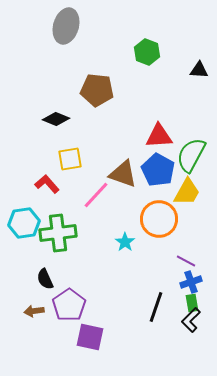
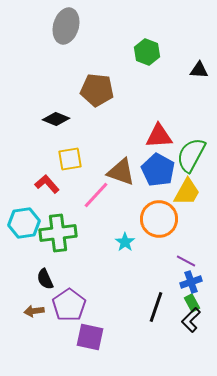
brown triangle: moved 2 px left, 2 px up
green rectangle: rotated 18 degrees counterclockwise
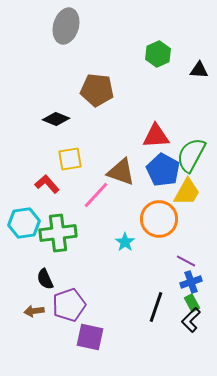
green hexagon: moved 11 px right, 2 px down; rotated 15 degrees clockwise
red triangle: moved 3 px left
blue pentagon: moved 5 px right
purple pentagon: rotated 16 degrees clockwise
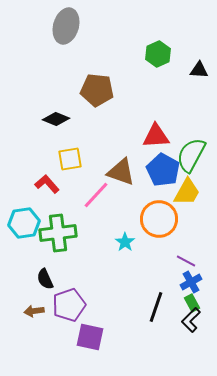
blue cross: rotated 10 degrees counterclockwise
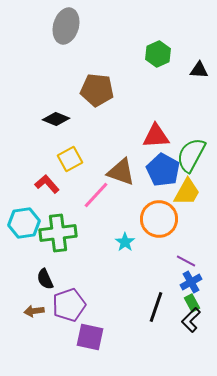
yellow square: rotated 20 degrees counterclockwise
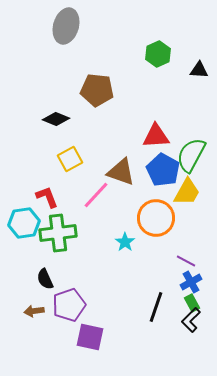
red L-shape: moved 13 px down; rotated 20 degrees clockwise
orange circle: moved 3 px left, 1 px up
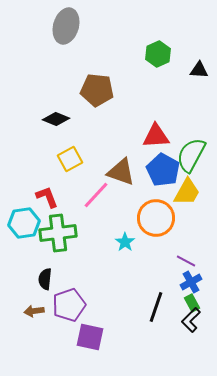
black semicircle: rotated 30 degrees clockwise
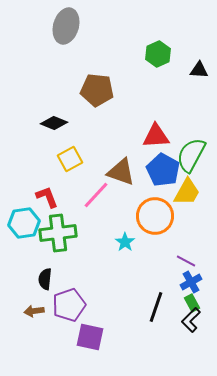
black diamond: moved 2 px left, 4 px down
orange circle: moved 1 px left, 2 px up
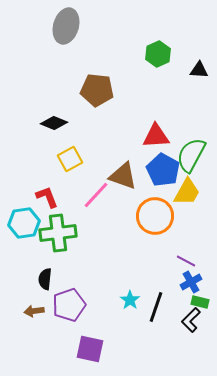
brown triangle: moved 2 px right, 4 px down
cyan star: moved 5 px right, 58 px down
green rectangle: moved 8 px right, 1 px up; rotated 48 degrees counterclockwise
purple square: moved 12 px down
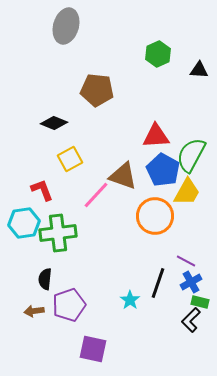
red L-shape: moved 5 px left, 7 px up
black line: moved 2 px right, 24 px up
purple square: moved 3 px right
